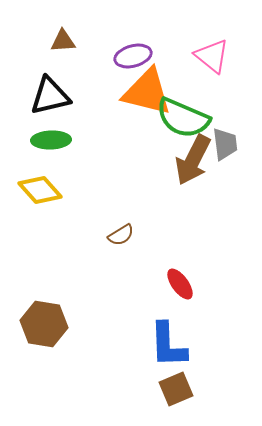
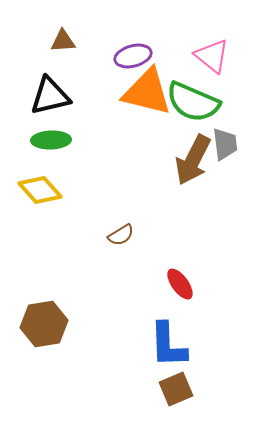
green semicircle: moved 10 px right, 16 px up
brown hexagon: rotated 18 degrees counterclockwise
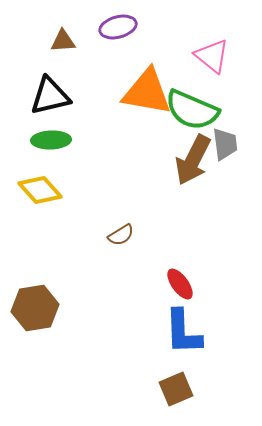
purple ellipse: moved 15 px left, 29 px up
orange triangle: rotated 4 degrees counterclockwise
green semicircle: moved 1 px left, 8 px down
brown hexagon: moved 9 px left, 16 px up
blue L-shape: moved 15 px right, 13 px up
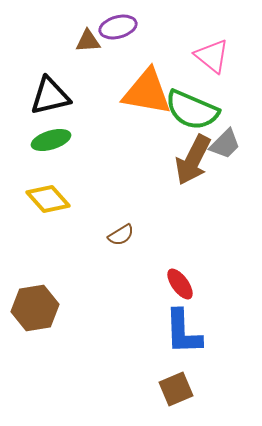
brown triangle: moved 25 px right
green ellipse: rotated 15 degrees counterclockwise
gray trapezoid: rotated 52 degrees clockwise
yellow diamond: moved 8 px right, 9 px down
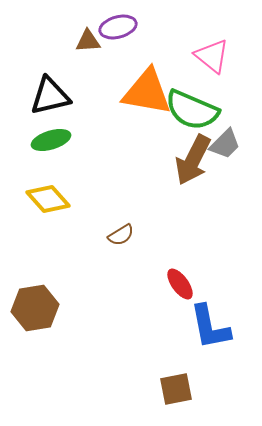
blue L-shape: moved 27 px right, 5 px up; rotated 9 degrees counterclockwise
brown square: rotated 12 degrees clockwise
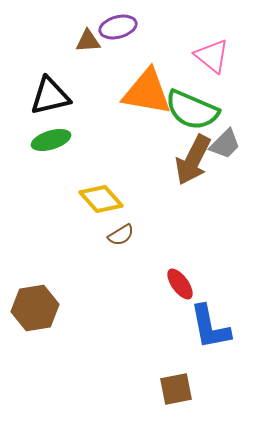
yellow diamond: moved 53 px right
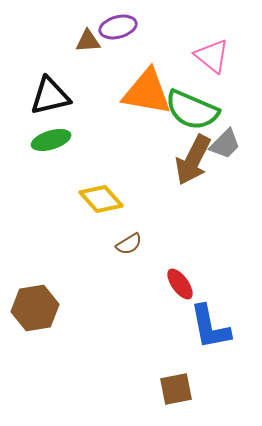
brown semicircle: moved 8 px right, 9 px down
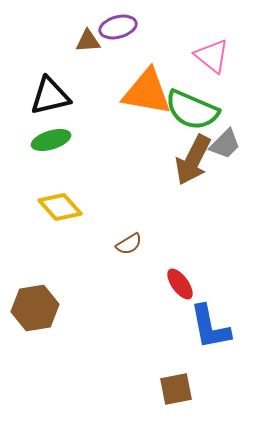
yellow diamond: moved 41 px left, 8 px down
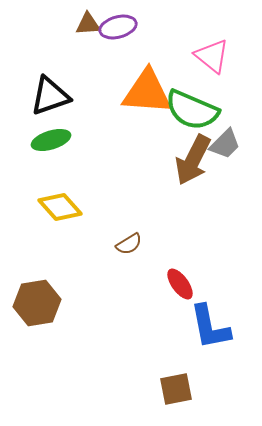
brown triangle: moved 17 px up
orange triangle: rotated 6 degrees counterclockwise
black triangle: rotated 6 degrees counterclockwise
brown hexagon: moved 2 px right, 5 px up
